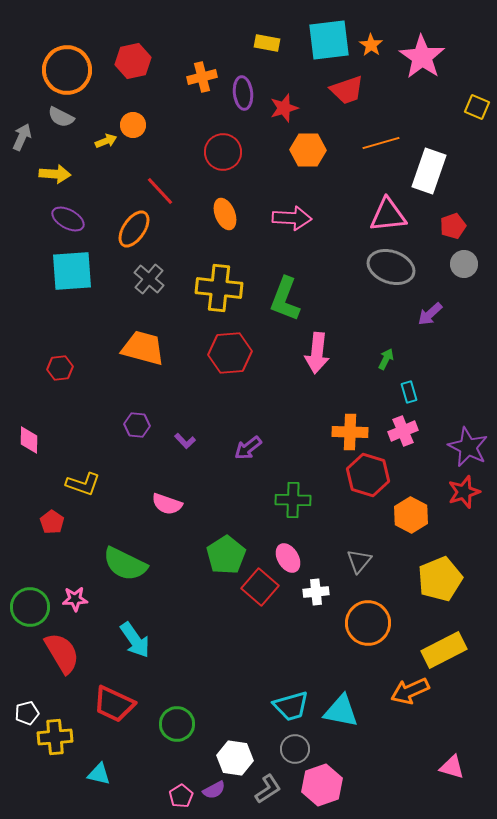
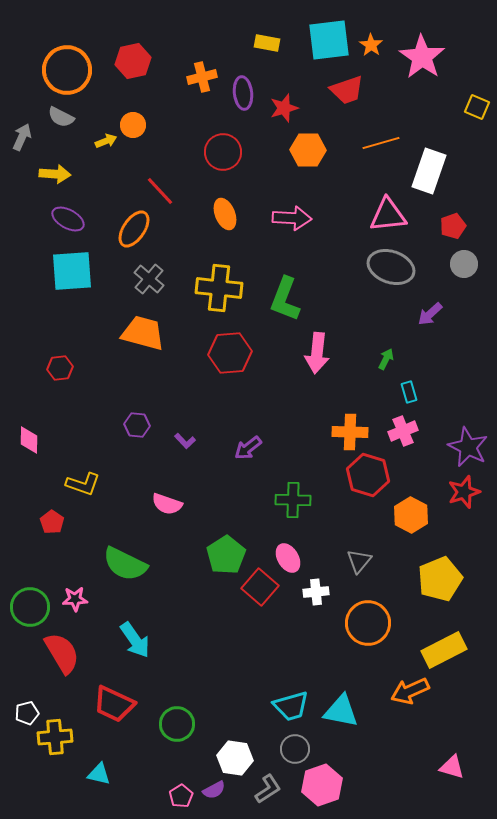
orange trapezoid at (143, 348): moved 15 px up
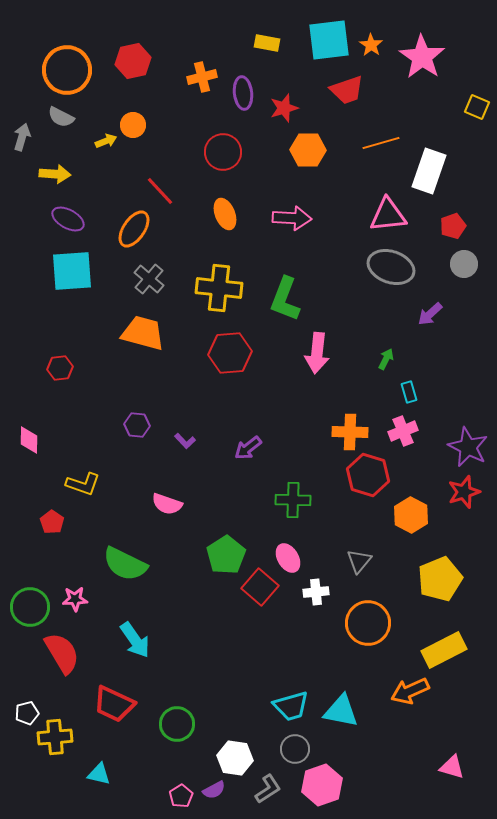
gray arrow at (22, 137): rotated 8 degrees counterclockwise
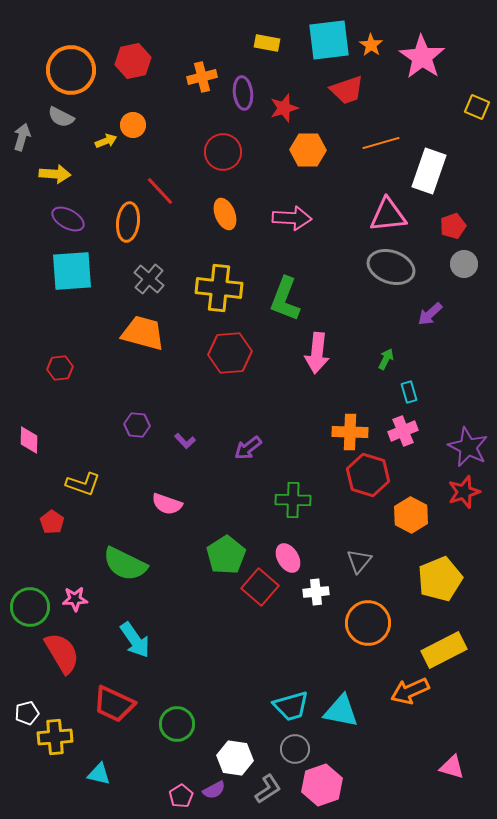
orange circle at (67, 70): moved 4 px right
orange ellipse at (134, 229): moved 6 px left, 7 px up; rotated 27 degrees counterclockwise
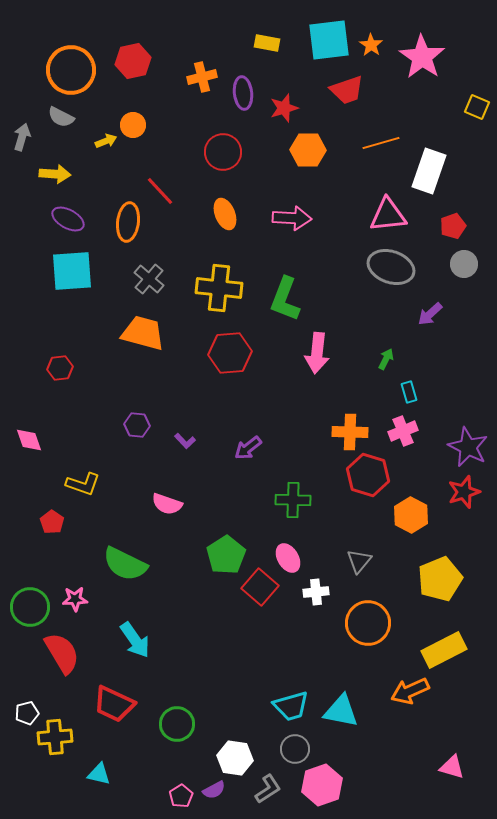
pink diamond at (29, 440): rotated 20 degrees counterclockwise
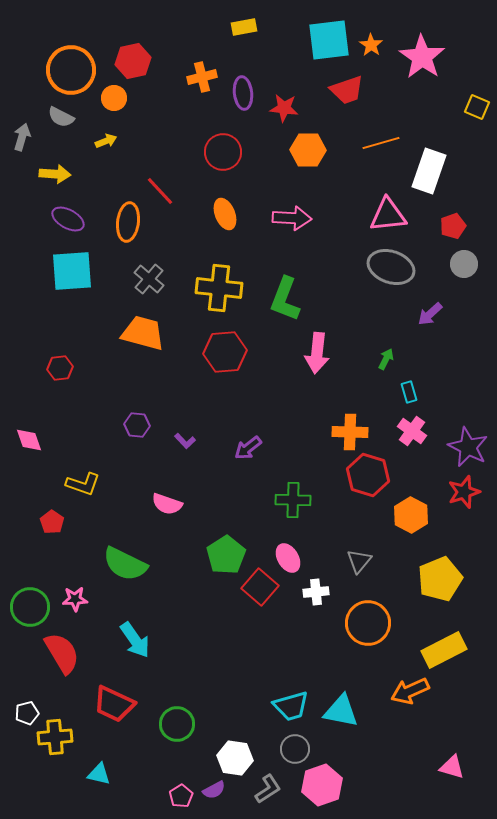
yellow rectangle at (267, 43): moved 23 px left, 16 px up; rotated 20 degrees counterclockwise
red star at (284, 108): rotated 24 degrees clockwise
orange circle at (133, 125): moved 19 px left, 27 px up
red hexagon at (230, 353): moved 5 px left, 1 px up
pink cross at (403, 431): moved 9 px right; rotated 32 degrees counterclockwise
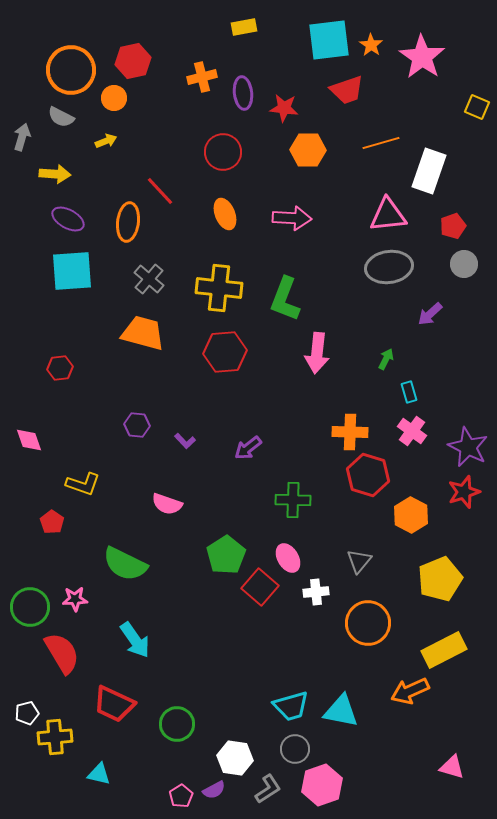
gray ellipse at (391, 267): moved 2 px left; rotated 27 degrees counterclockwise
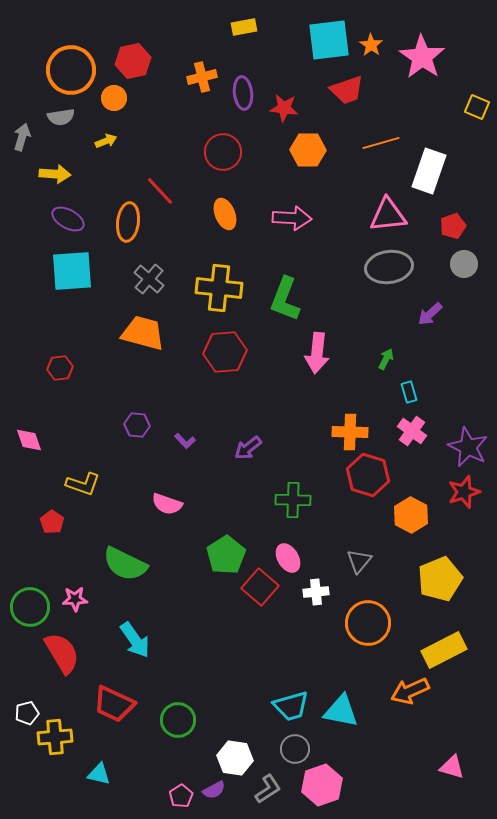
gray semicircle at (61, 117): rotated 36 degrees counterclockwise
green circle at (177, 724): moved 1 px right, 4 px up
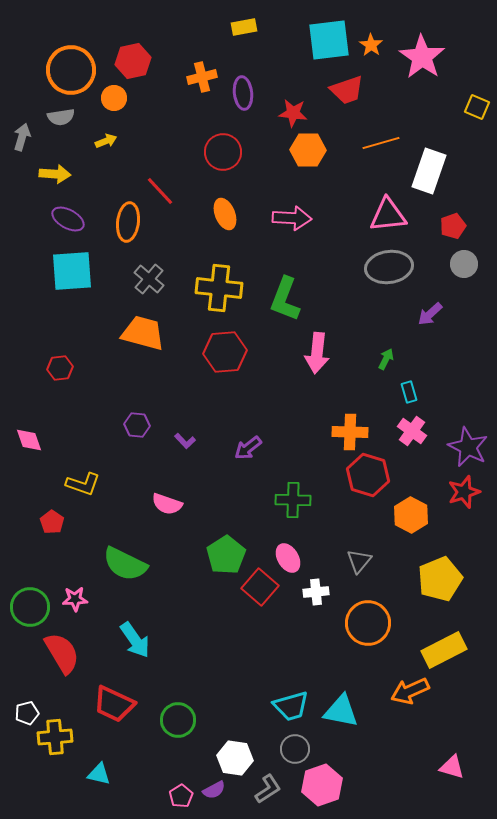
red star at (284, 108): moved 9 px right, 5 px down
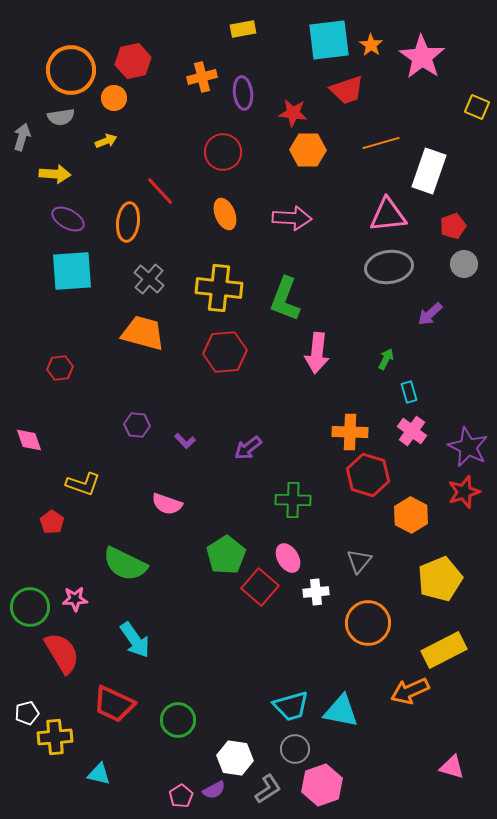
yellow rectangle at (244, 27): moved 1 px left, 2 px down
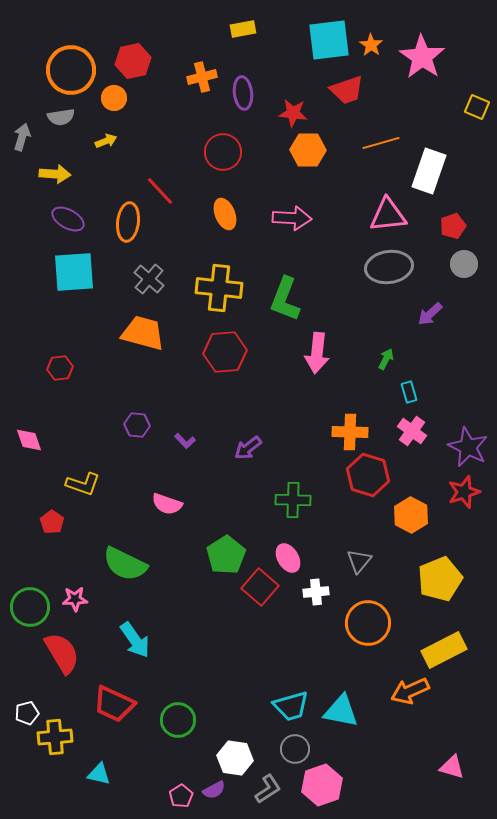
cyan square at (72, 271): moved 2 px right, 1 px down
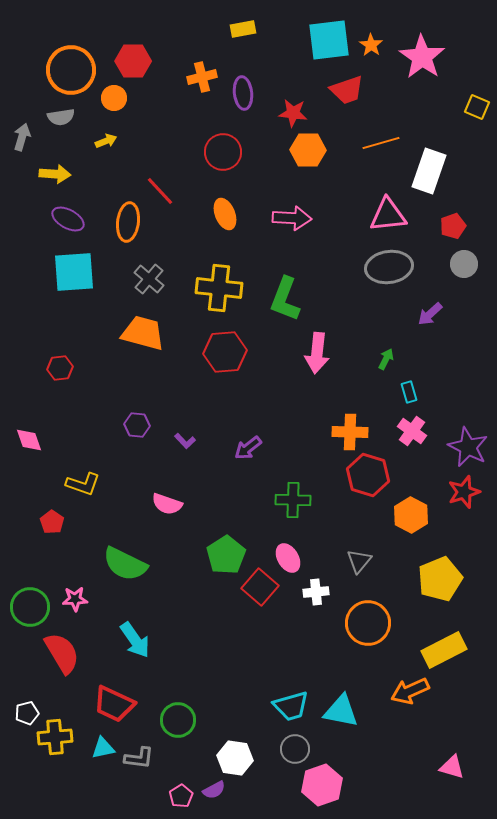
red hexagon at (133, 61): rotated 12 degrees clockwise
cyan triangle at (99, 774): moved 4 px right, 26 px up; rotated 25 degrees counterclockwise
gray L-shape at (268, 789): moved 129 px left, 31 px up; rotated 40 degrees clockwise
